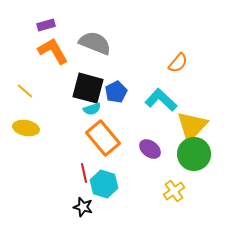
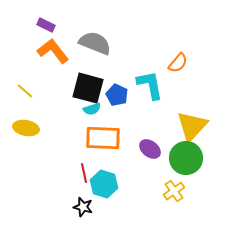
purple rectangle: rotated 42 degrees clockwise
orange L-shape: rotated 8 degrees counterclockwise
blue pentagon: moved 1 px right, 3 px down; rotated 20 degrees counterclockwise
cyan L-shape: moved 11 px left, 15 px up; rotated 36 degrees clockwise
orange rectangle: rotated 48 degrees counterclockwise
green circle: moved 8 px left, 4 px down
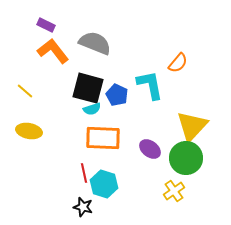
yellow ellipse: moved 3 px right, 3 px down
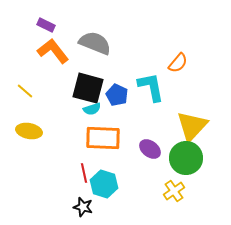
cyan L-shape: moved 1 px right, 2 px down
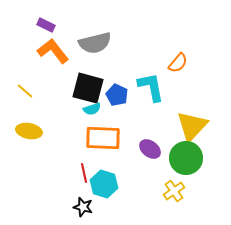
gray semicircle: rotated 144 degrees clockwise
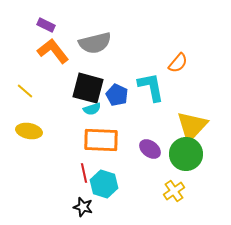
orange rectangle: moved 2 px left, 2 px down
green circle: moved 4 px up
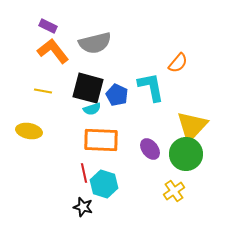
purple rectangle: moved 2 px right, 1 px down
yellow line: moved 18 px right; rotated 30 degrees counterclockwise
purple ellipse: rotated 15 degrees clockwise
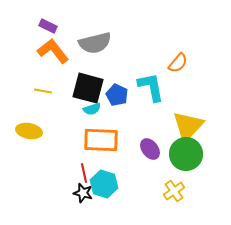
yellow triangle: moved 4 px left
black star: moved 14 px up
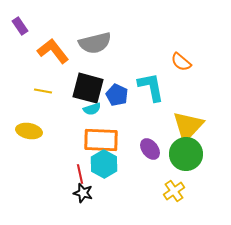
purple rectangle: moved 28 px left; rotated 30 degrees clockwise
orange semicircle: moved 3 px right, 1 px up; rotated 90 degrees clockwise
red line: moved 4 px left, 1 px down
cyan hexagon: moved 20 px up; rotated 12 degrees clockwise
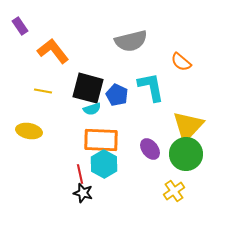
gray semicircle: moved 36 px right, 2 px up
